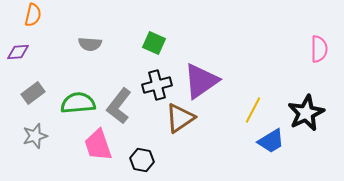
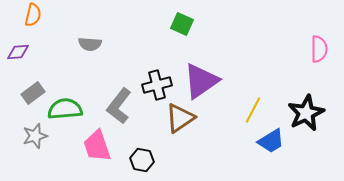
green square: moved 28 px right, 19 px up
green semicircle: moved 13 px left, 6 px down
pink trapezoid: moved 1 px left, 1 px down
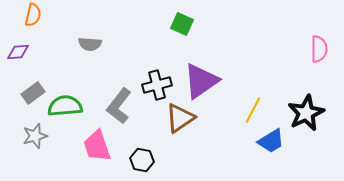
green semicircle: moved 3 px up
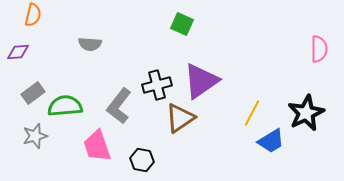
yellow line: moved 1 px left, 3 px down
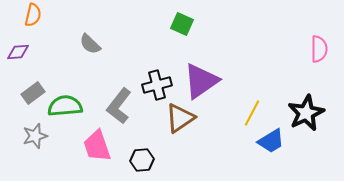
gray semicircle: rotated 40 degrees clockwise
black hexagon: rotated 15 degrees counterclockwise
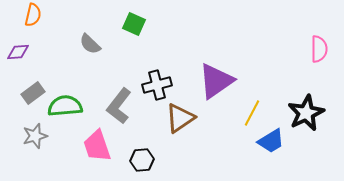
green square: moved 48 px left
purple triangle: moved 15 px right
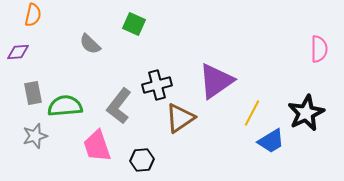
gray rectangle: rotated 65 degrees counterclockwise
